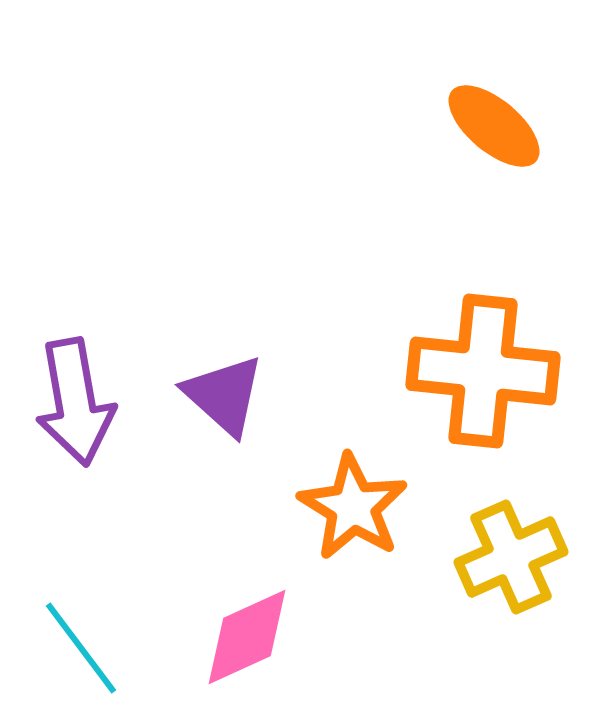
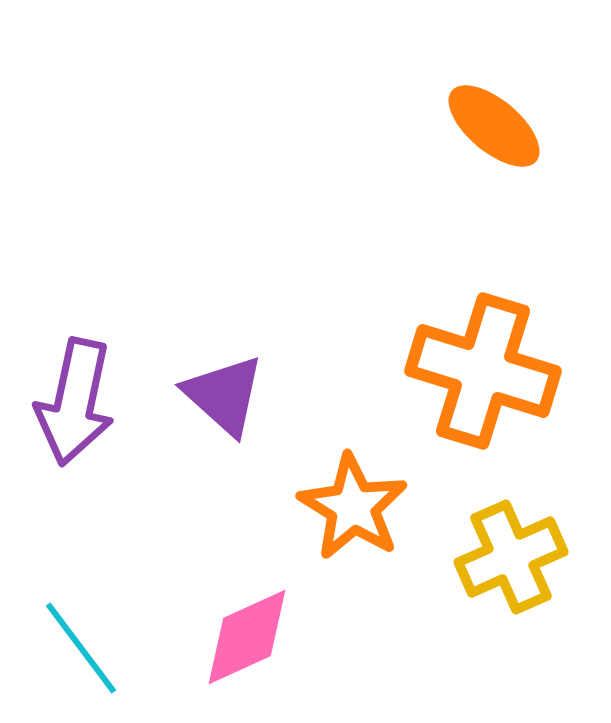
orange cross: rotated 11 degrees clockwise
purple arrow: rotated 22 degrees clockwise
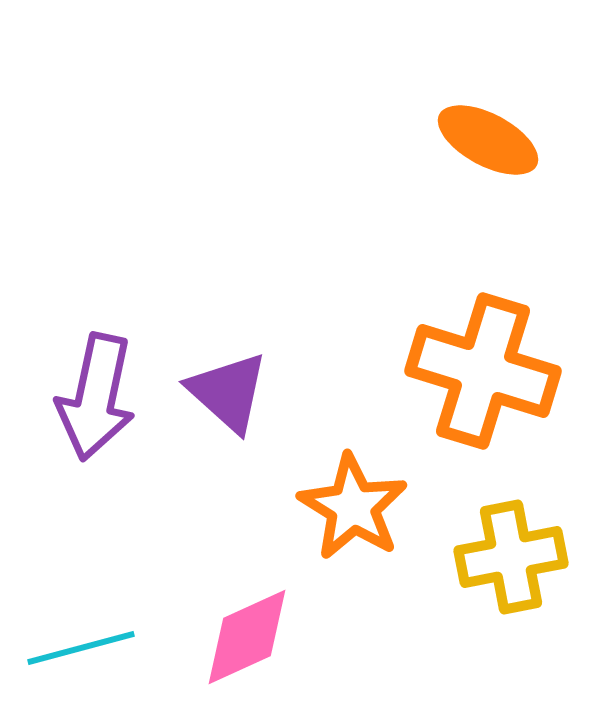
orange ellipse: moved 6 px left, 14 px down; rotated 12 degrees counterclockwise
purple triangle: moved 4 px right, 3 px up
purple arrow: moved 21 px right, 5 px up
yellow cross: rotated 13 degrees clockwise
cyan line: rotated 68 degrees counterclockwise
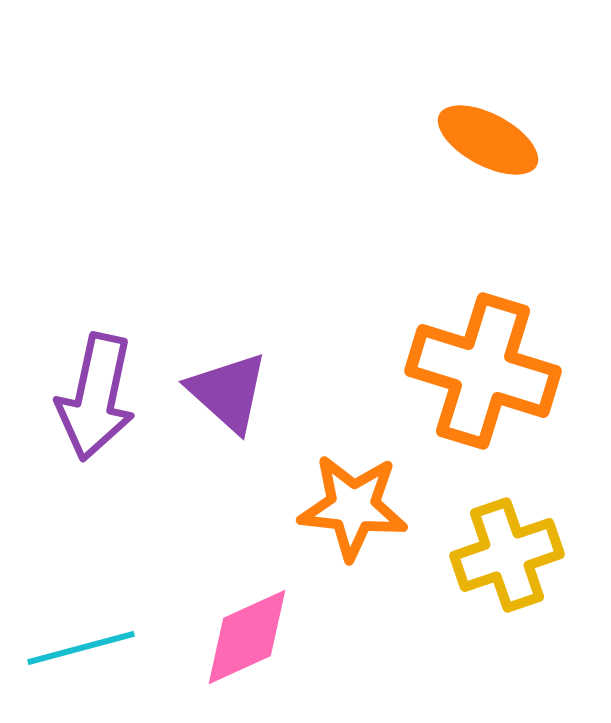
orange star: rotated 26 degrees counterclockwise
yellow cross: moved 4 px left, 2 px up; rotated 8 degrees counterclockwise
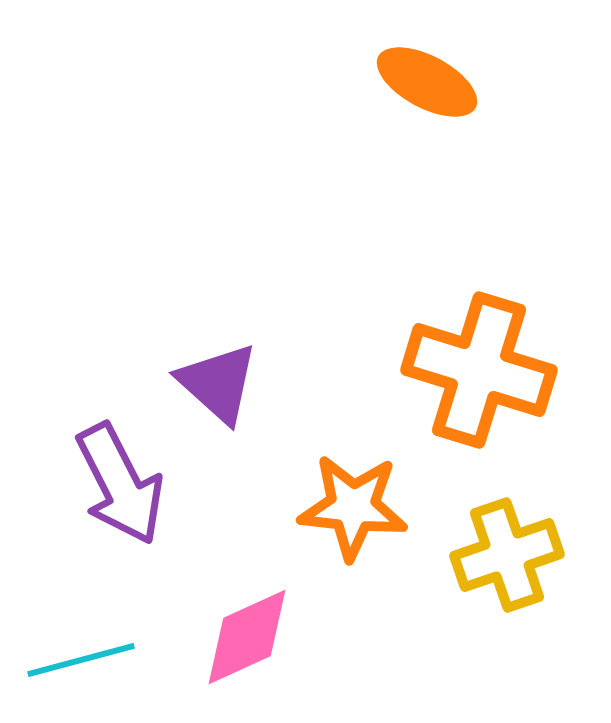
orange ellipse: moved 61 px left, 58 px up
orange cross: moved 4 px left, 1 px up
purple triangle: moved 10 px left, 9 px up
purple arrow: moved 24 px right, 87 px down; rotated 39 degrees counterclockwise
cyan line: moved 12 px down
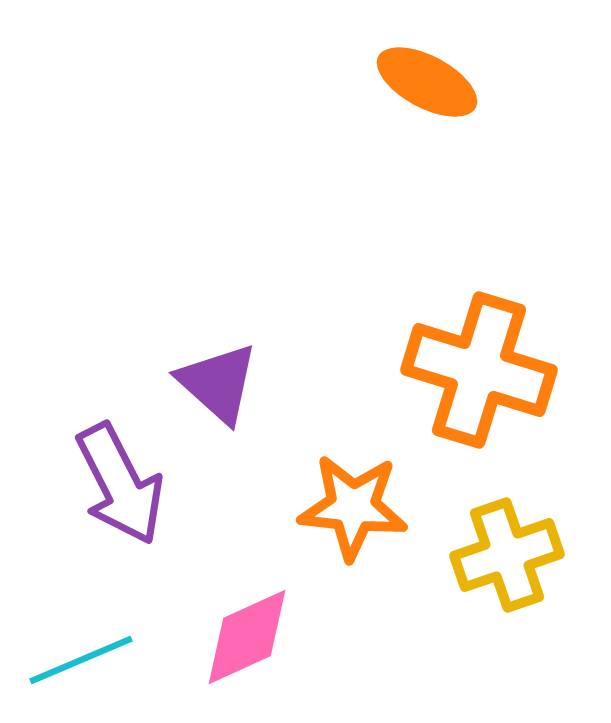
cyan line: rotated 8 degrees counterclockwise
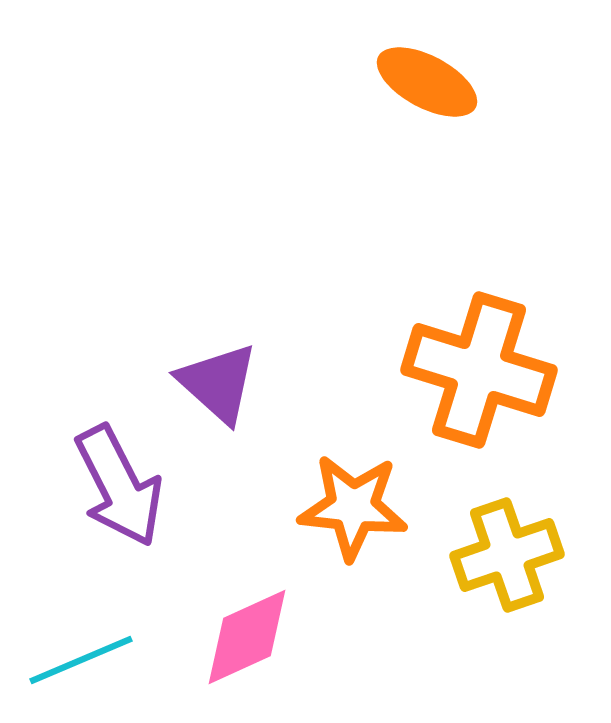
purple arrow: moved 1 px left, 2 px down
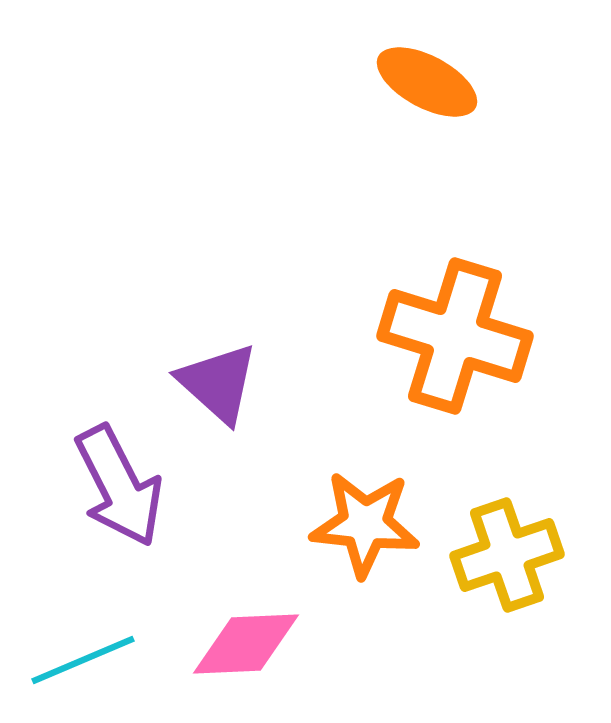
orange cross: moved 24 px left, 34 px up
orange star: moved 12 px right, 17 px down
pink diamond: moved 1 px left, 7 px down; rotated 22 degrees clockwise
cyan line: moved 2 px right
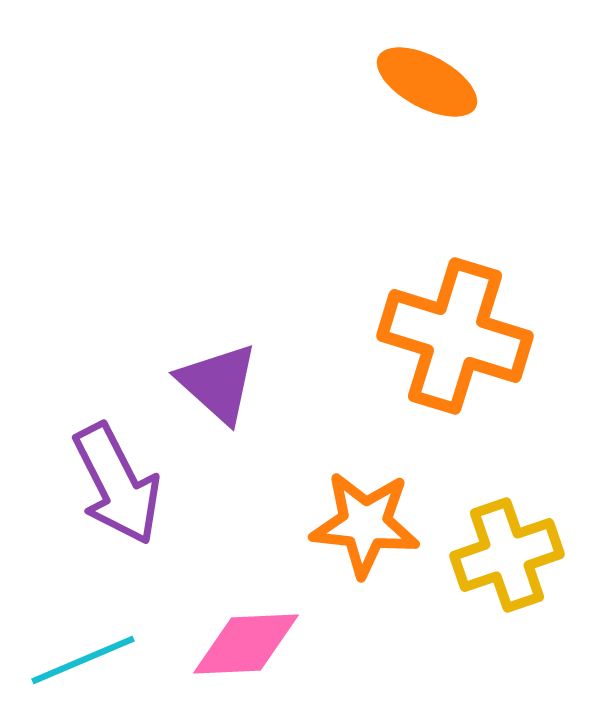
purple arrow: moved 2 px left, 2 px up
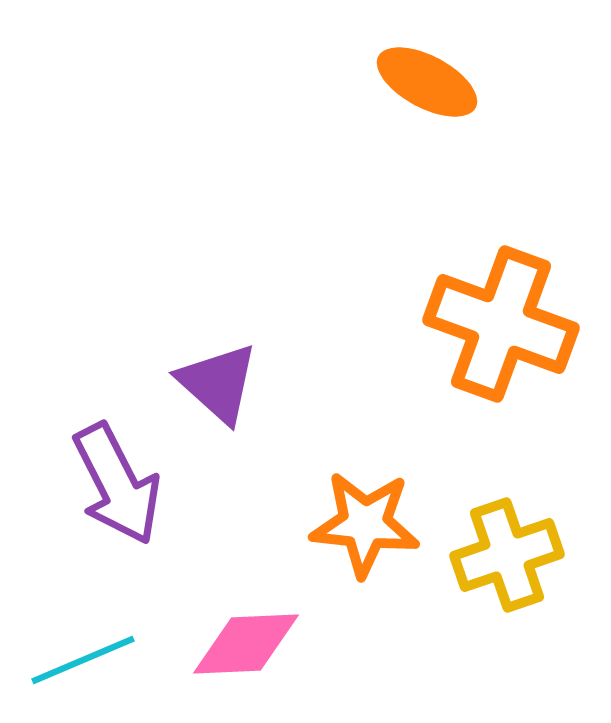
orange cross: moved 46 px right, 12 px up; rotated 3 degrees clockwise
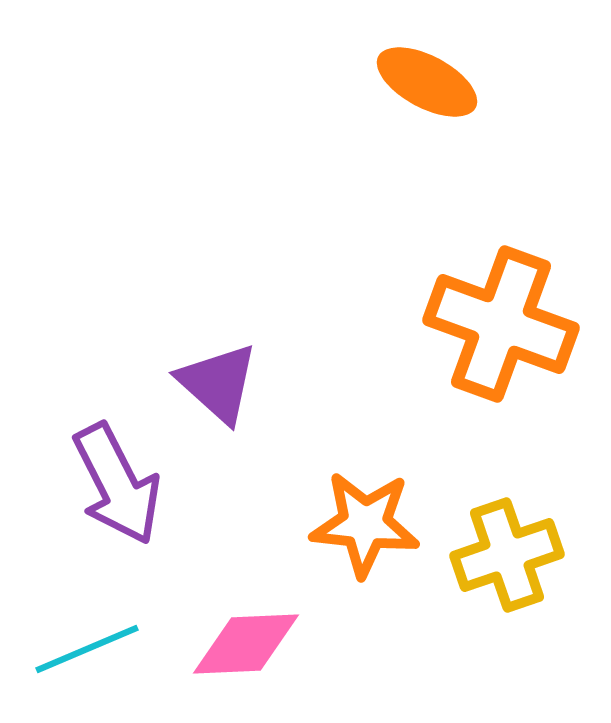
cyan line: moved 4 px right, 11 px up
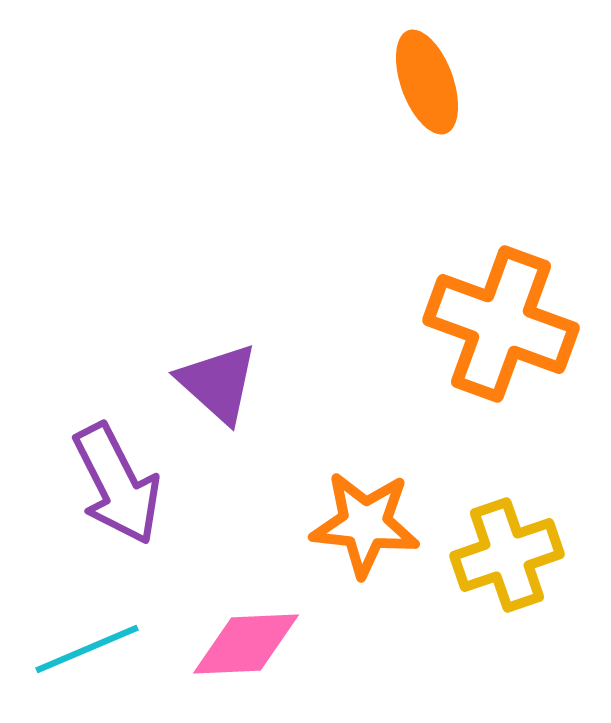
orange ellipse: rotated 42 degrees clockwise
